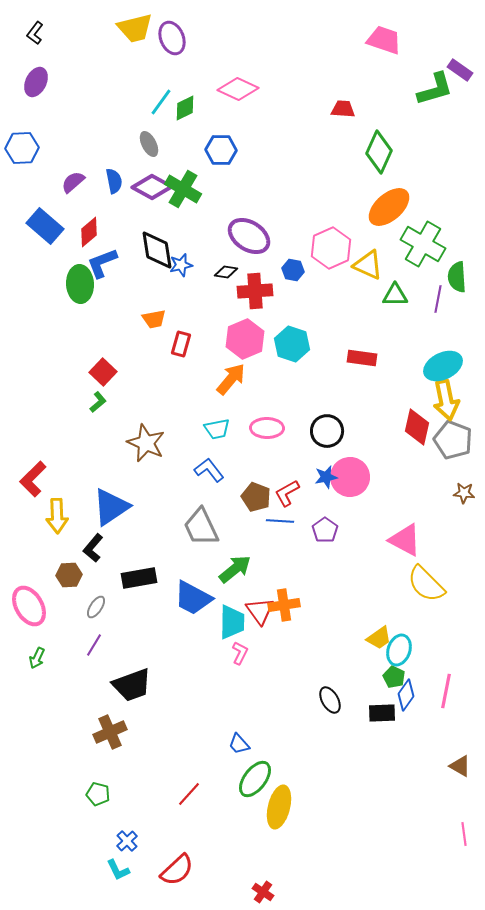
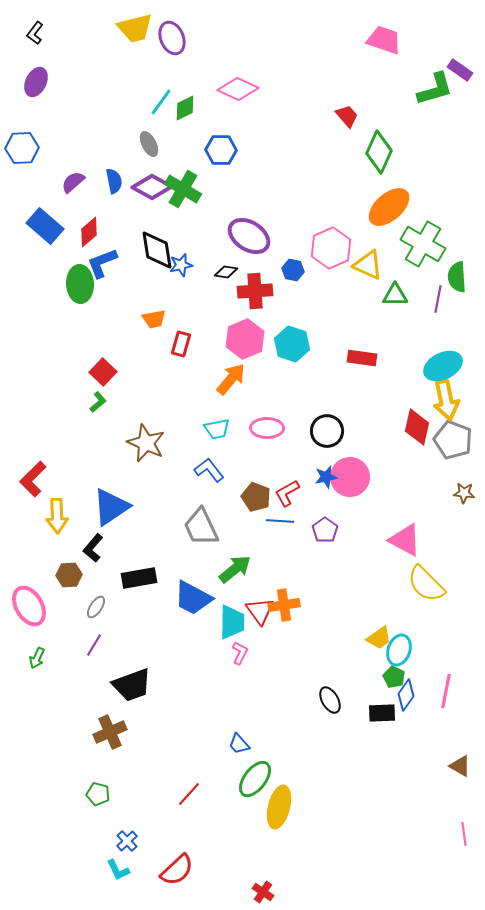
red trapezoid at (343, 109): moved 4 px right, 7 px down; rotated 45 degrees clockwise
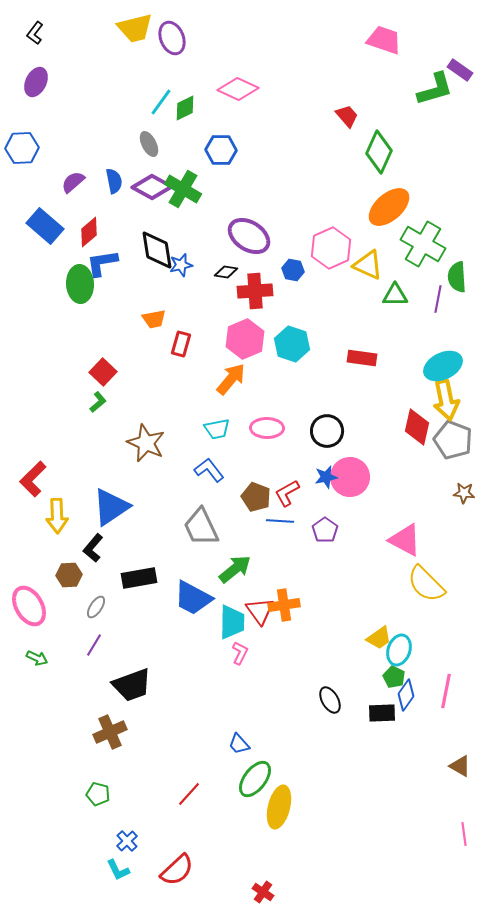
blue L-shape at (102, 263): rotated 12 degrees clockwise
green arrow at (37, 658): rotated 90 degrees counterclockwise
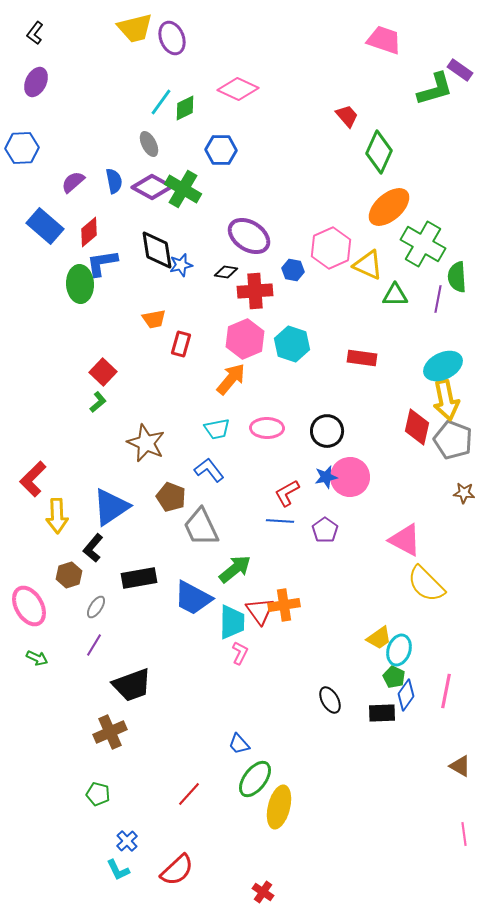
brown pentagon at (256, 497): moved 85 px left
brown hexagon at (69, 575): rotated 15 degrees counterclockwise
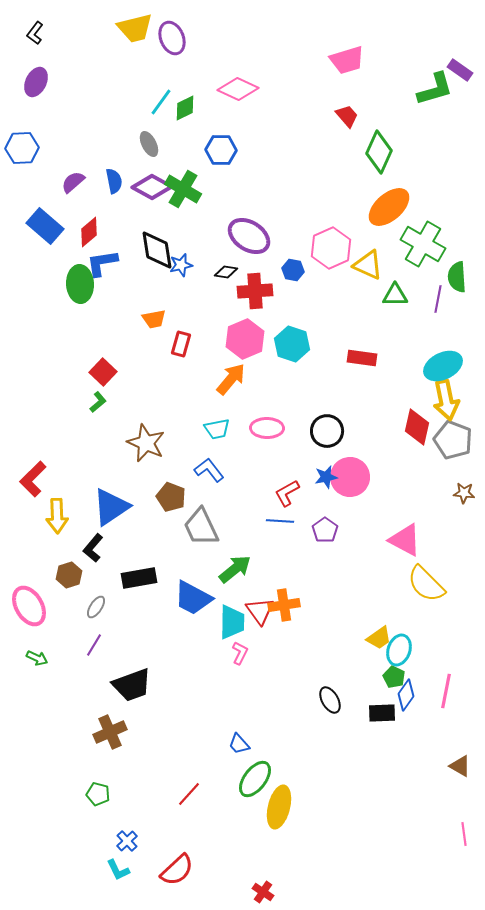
pink trapezoid at (384, 40): moved 37 px left, 20 px down; rotated 144 degrees clockwise
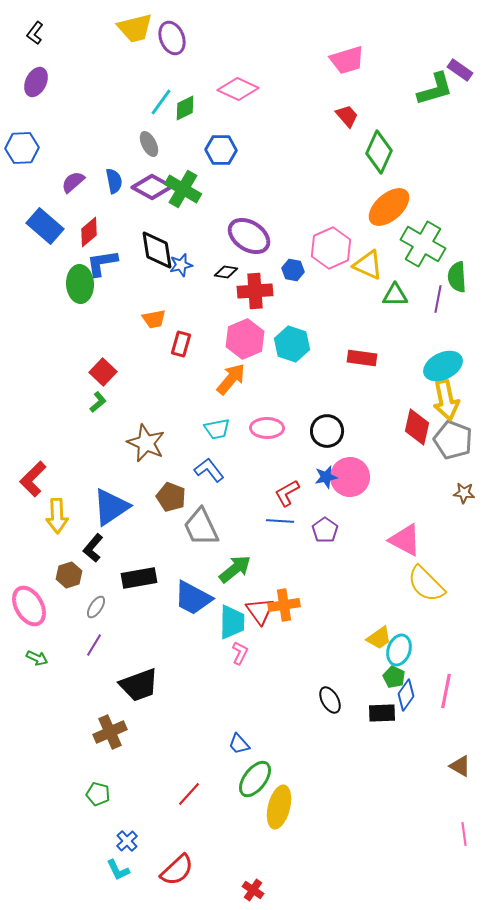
black trapezoid at (132, 685): moved 7 px right
red cross at (263, 892): moved 10 px left, 2 px up
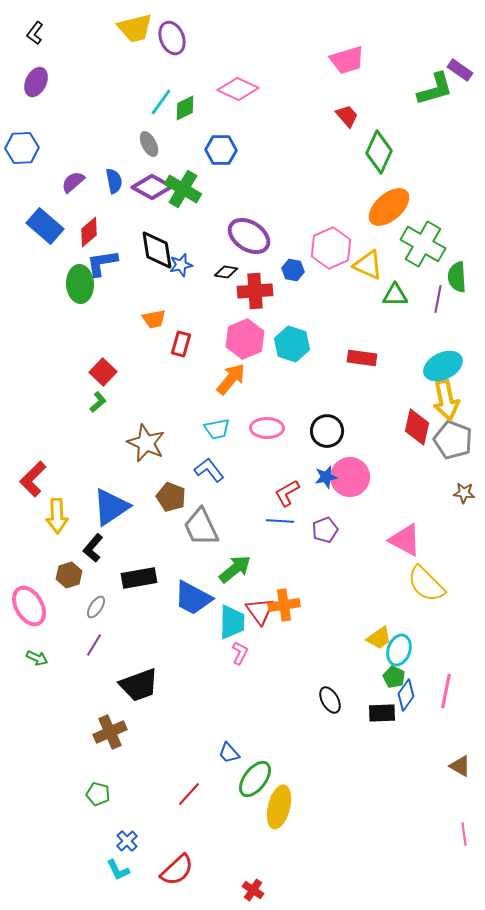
purple pentagon at (325, 530): rotated 15 degrees clockwise
blue trapezoid at (239, 744): moved 10 px left, 9 px down
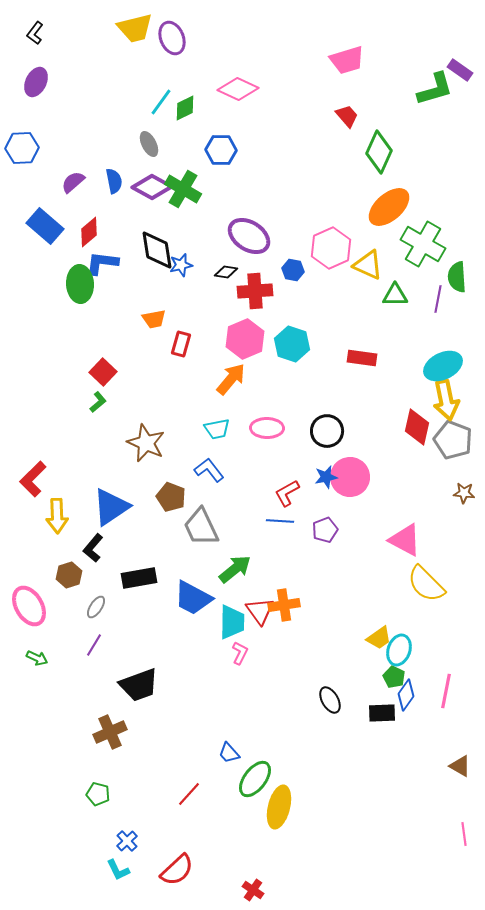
blue L-shape at (102, 263): rotated 16 degrees clockwise
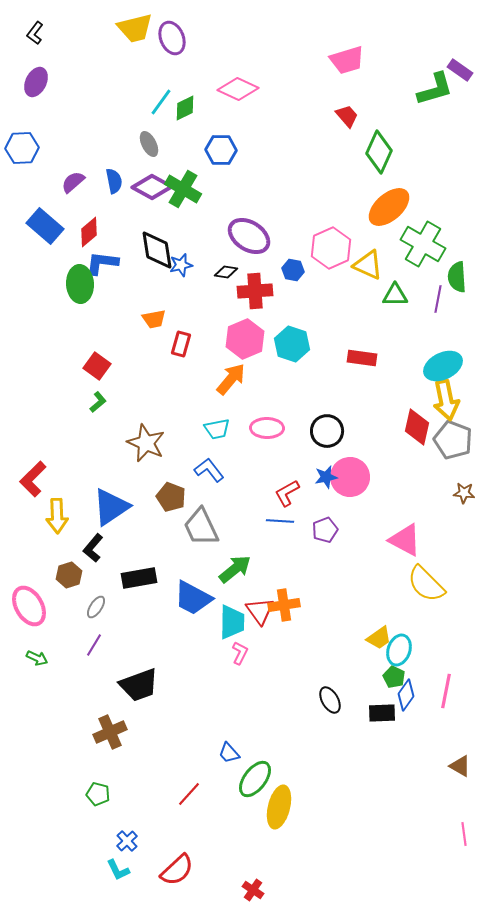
red square at (103, 372): moved 6 px left, 6 px up; rotated 8 degrees counterclockwise
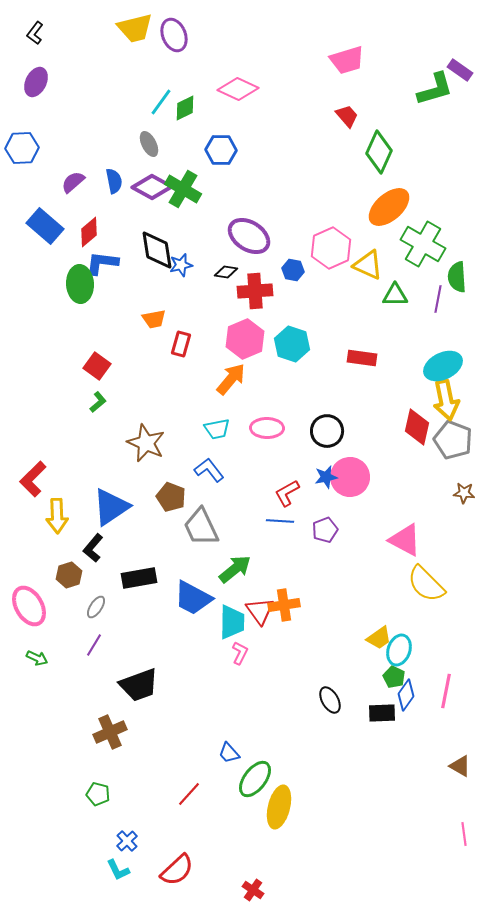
purple ellipse at (172, 38): moved 2 px right, 3 px up
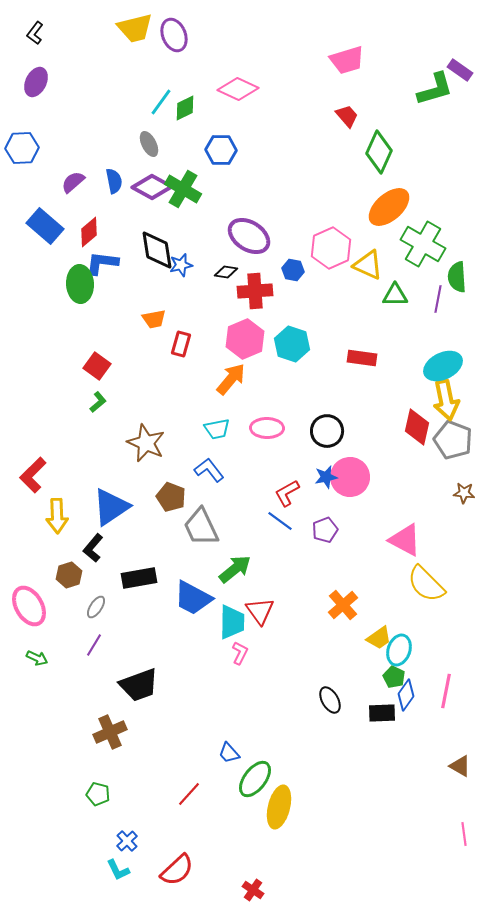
red L-shape at (33, 479): moved 4 px up
blue line at (280, 521): rotated 32 degrees clockwise
orange cross at (284, 605): moved 59 px right; rotated 32 degrees counterclockwise
